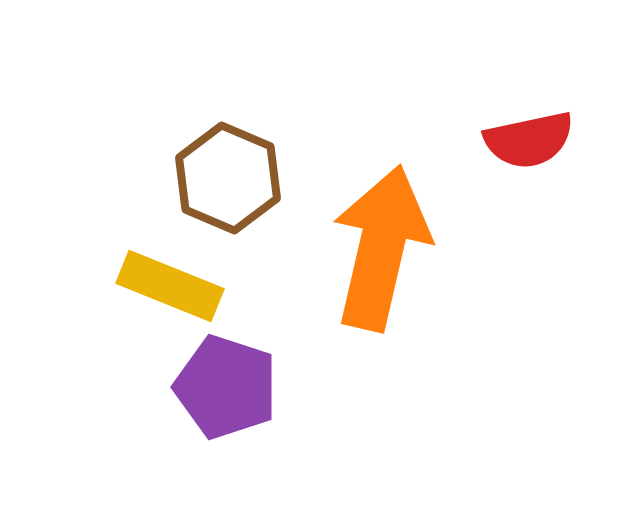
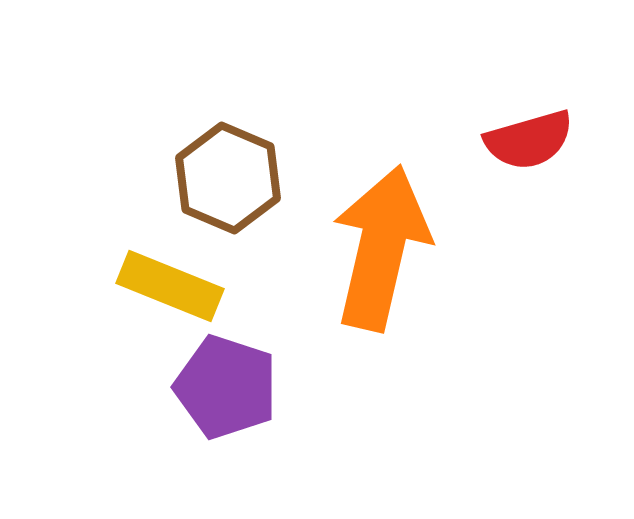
red semicircle: rotated 4 degrees counterclockwise
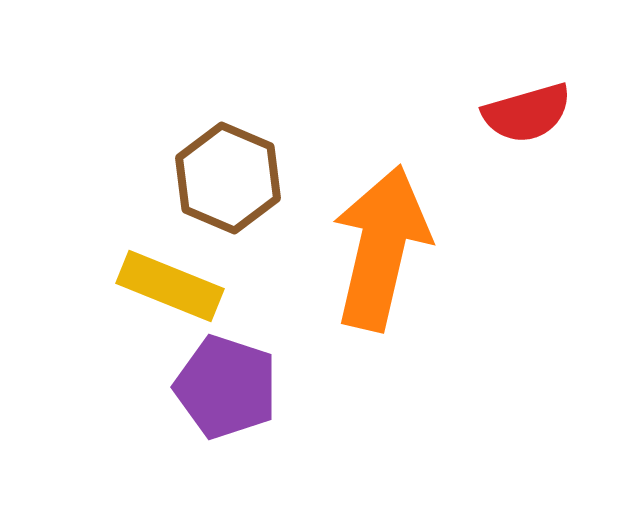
red semicircle: moved 2 px left, 27 px up
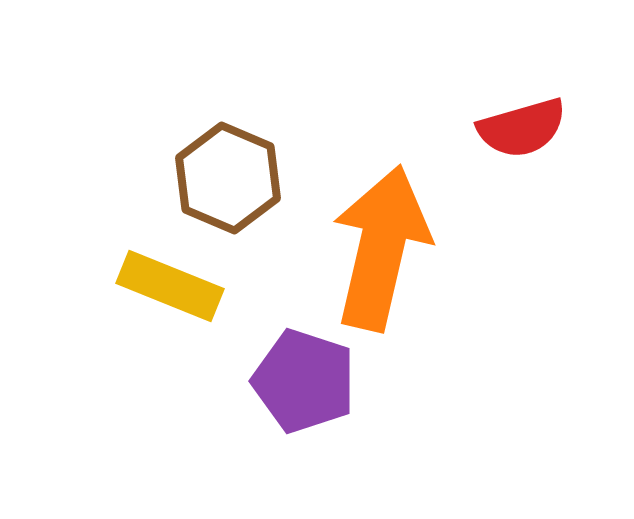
red semicircle: moved 5 px left, 15 px down
purple pentagon: moved 78 px right, 6 px up
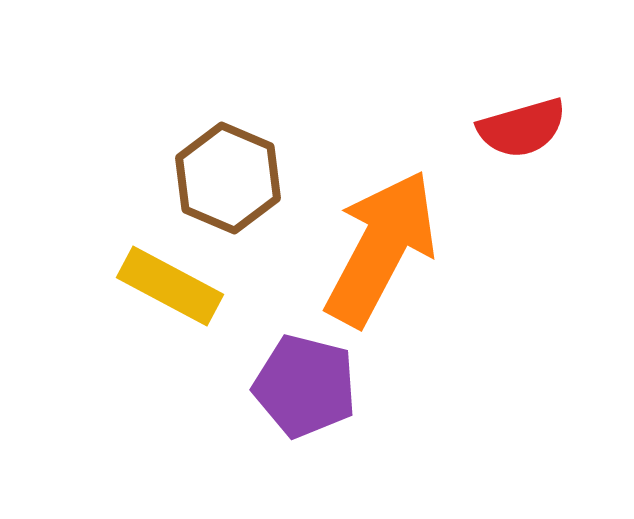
orange arrow: rotated 15 degrees clockwise
yellow rectangle: rotated 6 degrees clockwise
purple pentagon: moved 1 px right, 5 px down; rotated 4 degrees counterclockwise
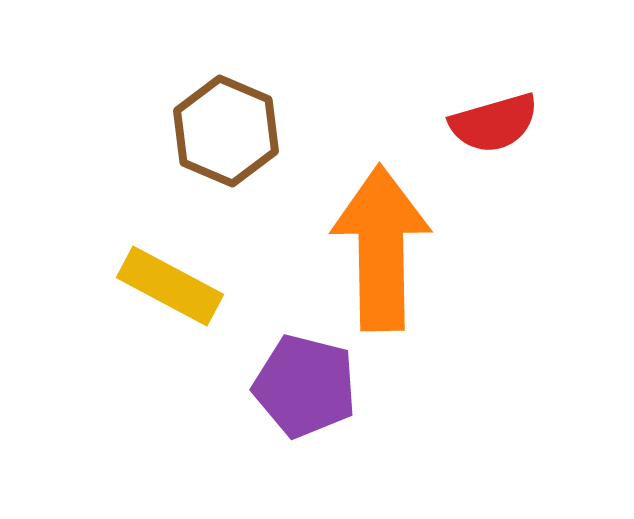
red semicircle: moved 28 px left, 5 px up
brown hexagon: moved 2 px left, 47 px up
orange arrow: rotated 29 degrees counterclockwise
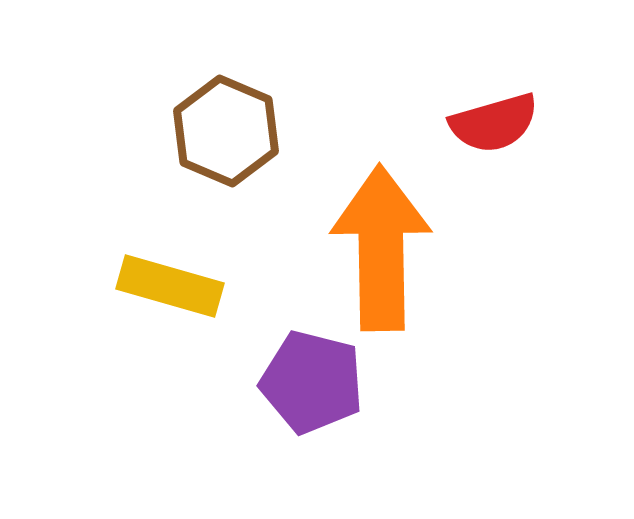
yellow rectangle: rotated 12 degrees counterclockwise
purple pentagon: moved 7 px right, 4 px up
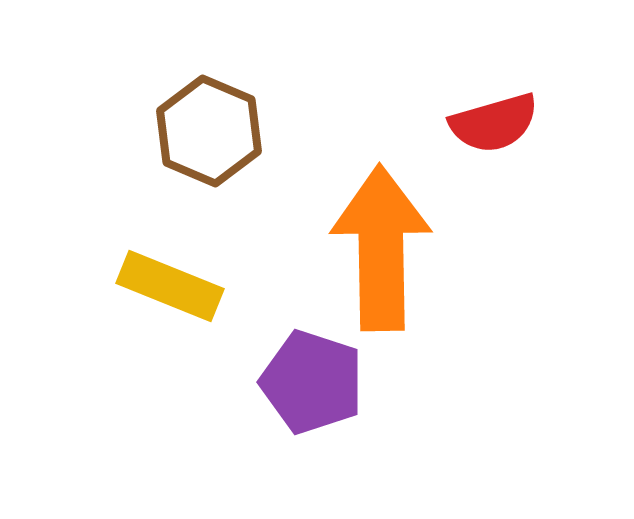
brown hexagon: moved 17 px left
yellow rectangle: rotated 6 degrees clockwise
purple pentagon: rotated 4 degrees clockwise
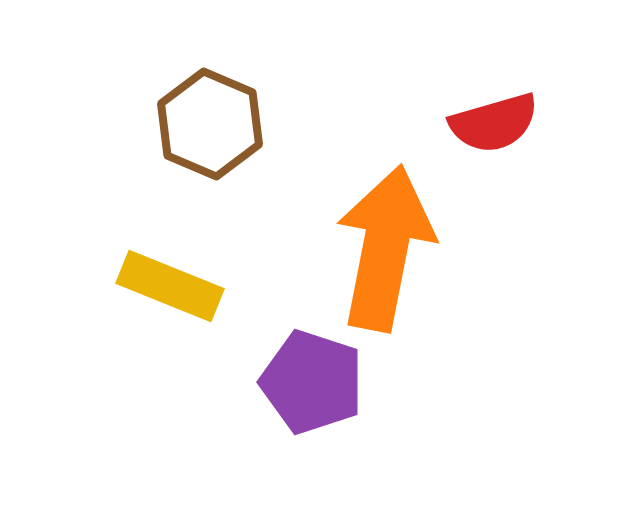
brown hexagon: moved 1 px right, 7 px up
orange arrow: moved 4 px right; rotated 12 degrees clockwise
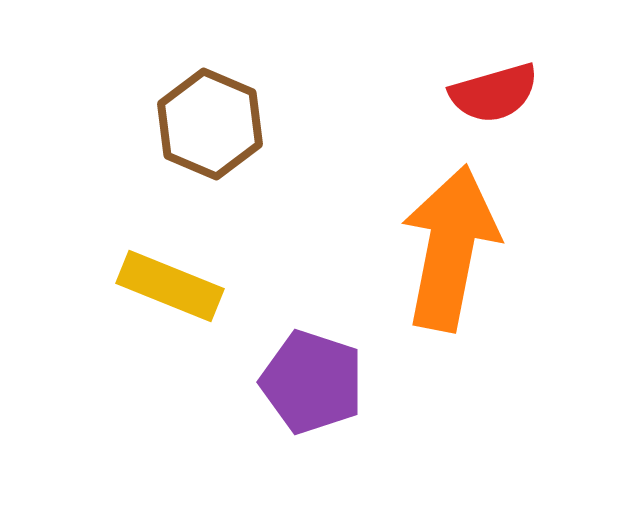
red semicircle: moved 30 px up
orange arrow: moved 65 px right
